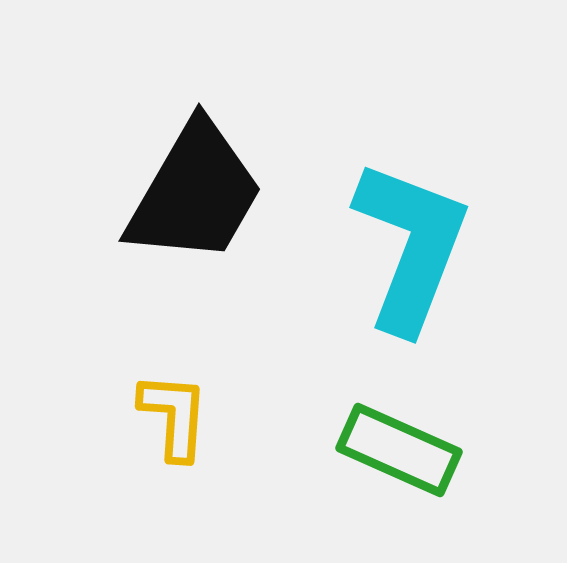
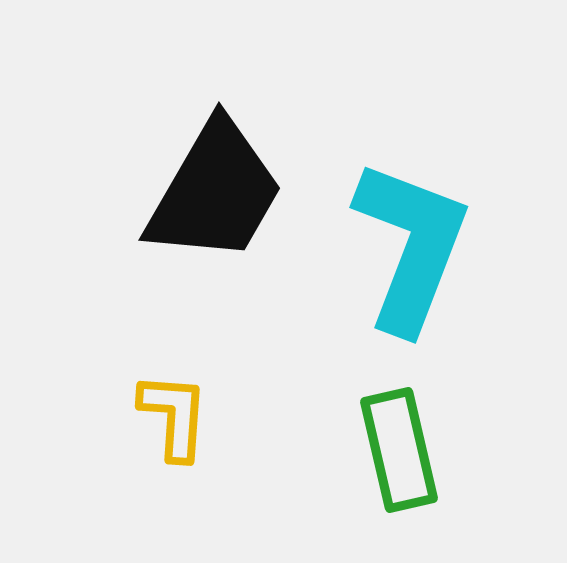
black trapezoid: moved 20 px right, 1 px up
green rectangle: rotated 53 degrees clockwise
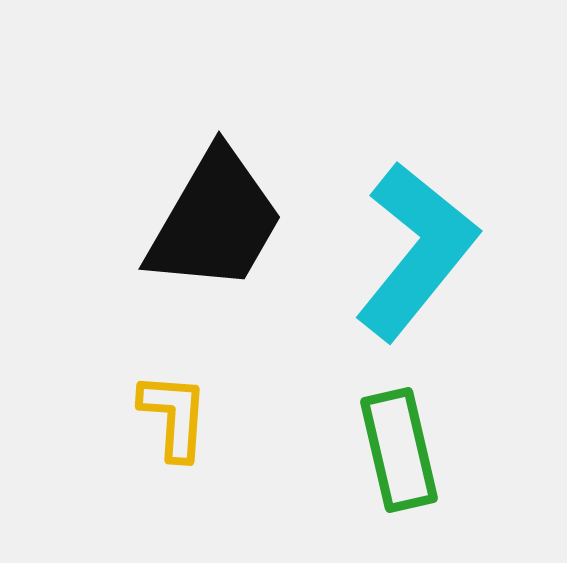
black trapezoid: moved 29 px down
cyan L-shape: moved 5 px right, 5 px down; rotated 18 degrees clockwise
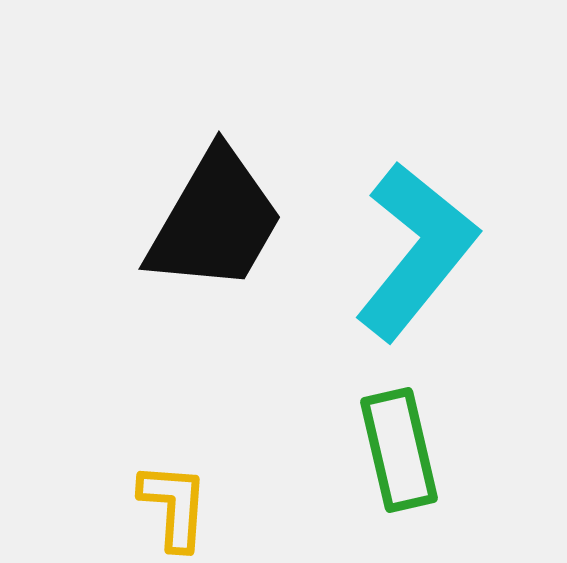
yellow L-shape: moved 90 px down
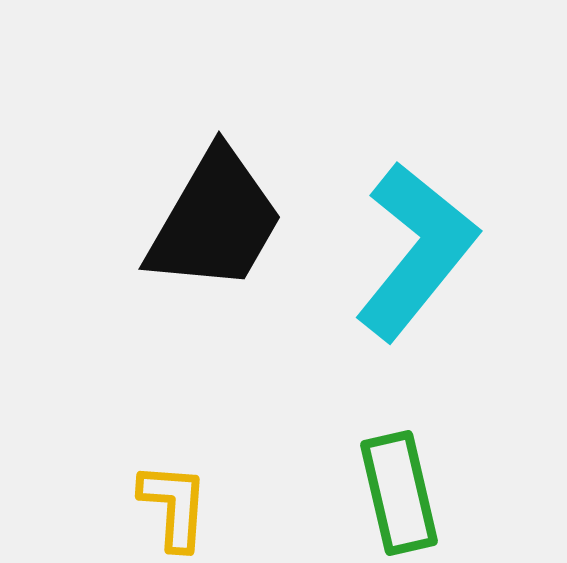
green rectangle: moved 43 px down
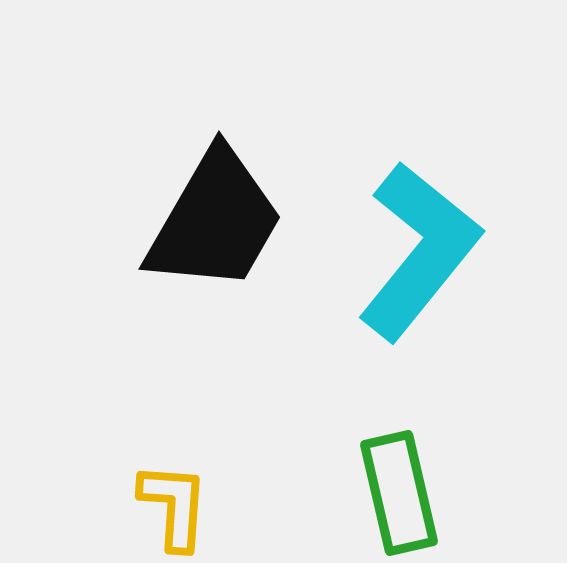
cyan L-shape: moved 3 px right
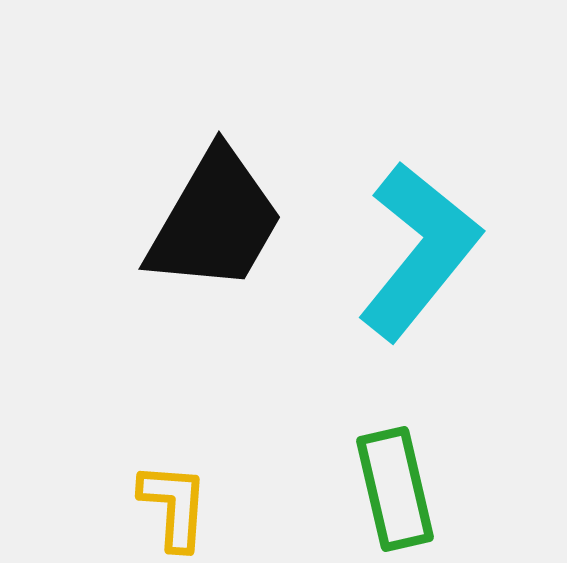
green rectangle: moved 4 px left, 4 px up
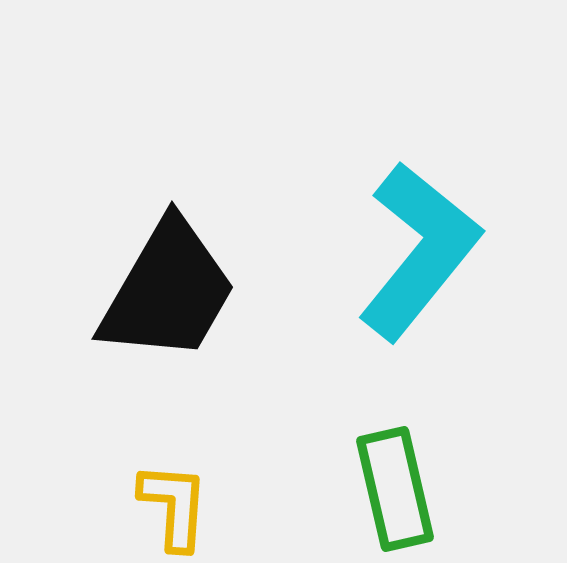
black trapezoid: moved 47 px left, 70 px down
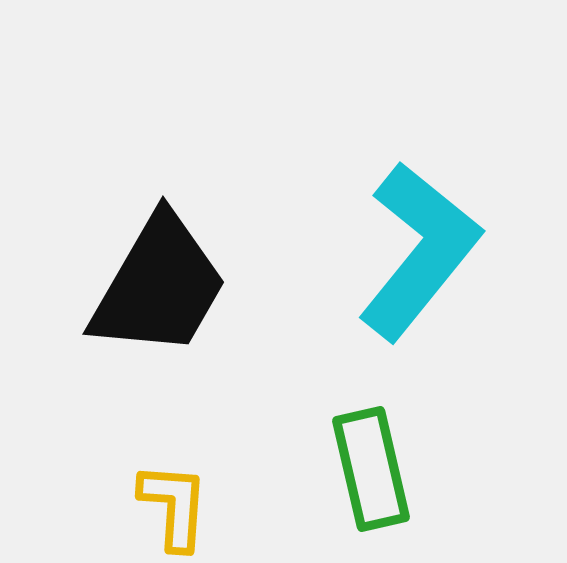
black trapezoid: moved 9 px left, 5 px up
green rectangle: moved 24 px left, 20 px up
